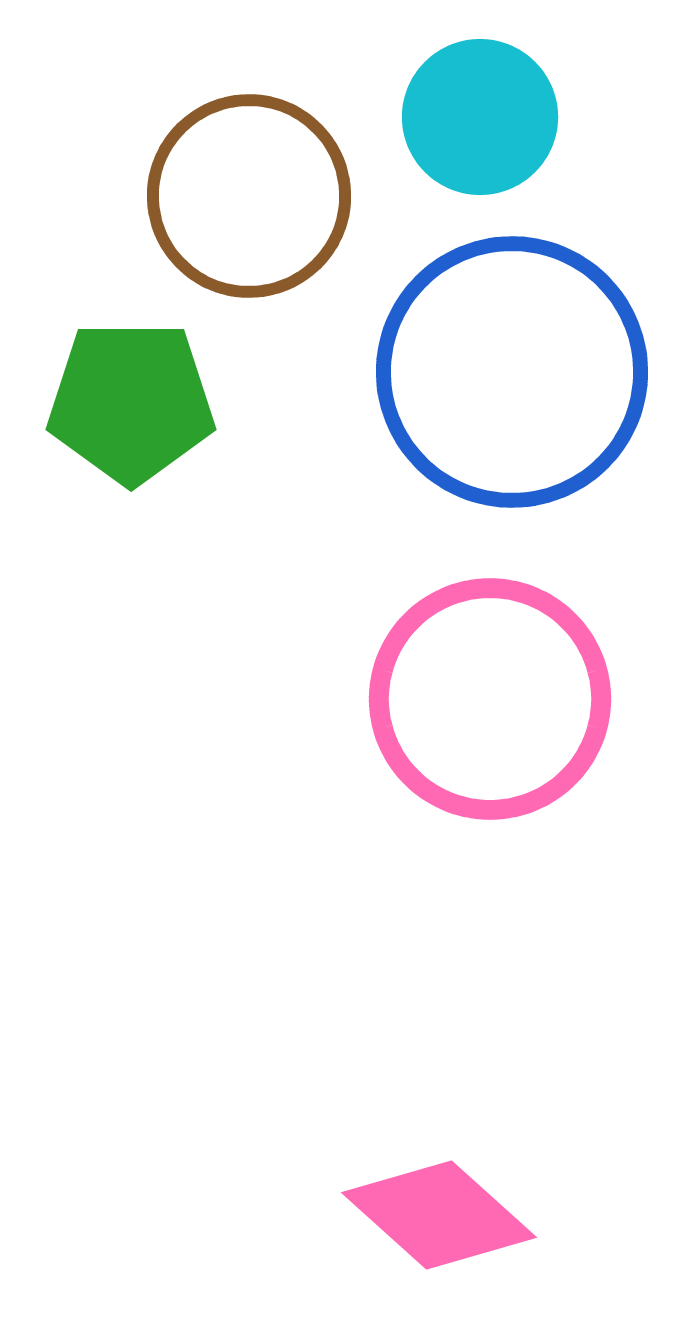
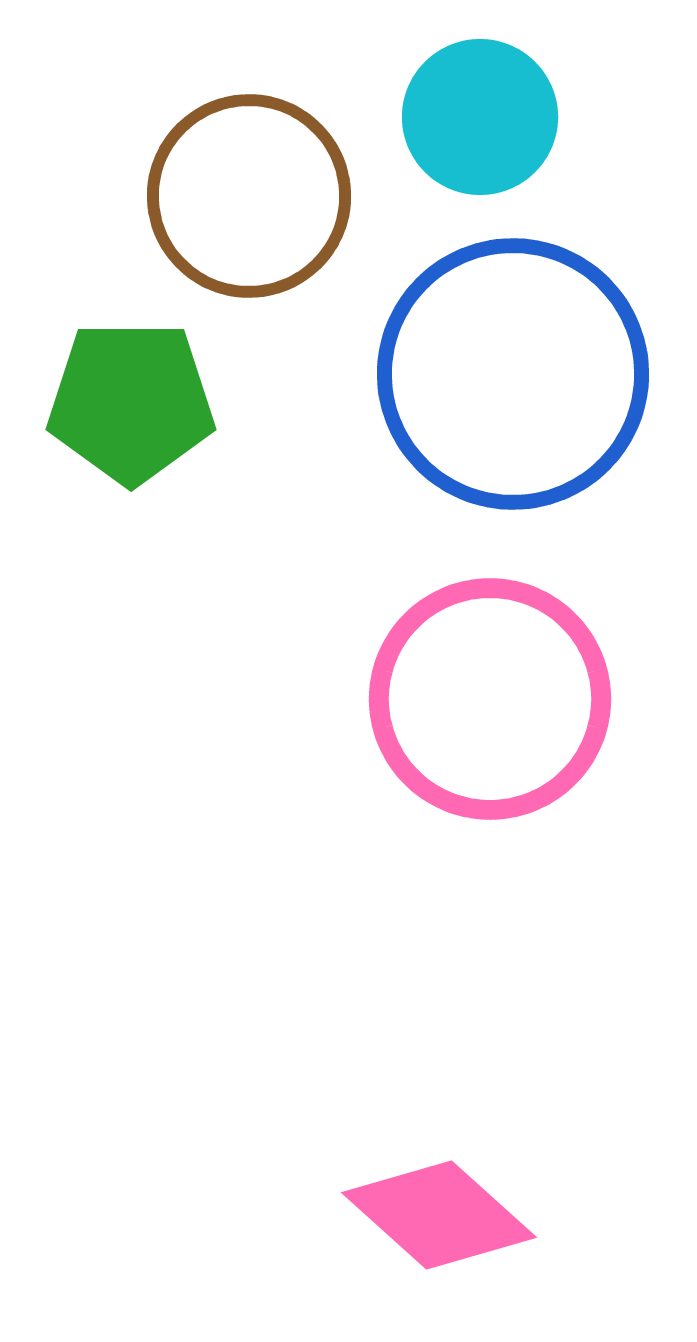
blue circle: moved 1 px right, 2 px down
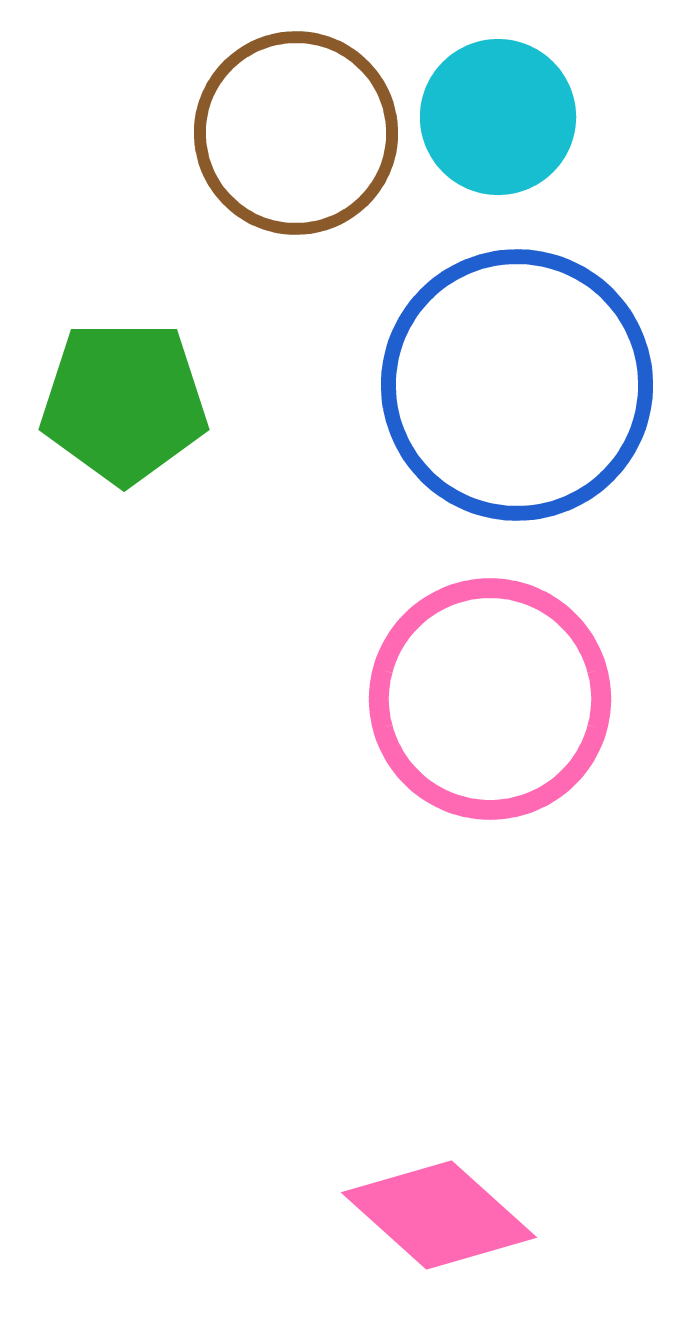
cyan circle: moved 18 px right
brown circle: moved 47 px right, 63 px up
blue circle: moved 4 px right, 11 px down
green pentagon: moved 7 px left
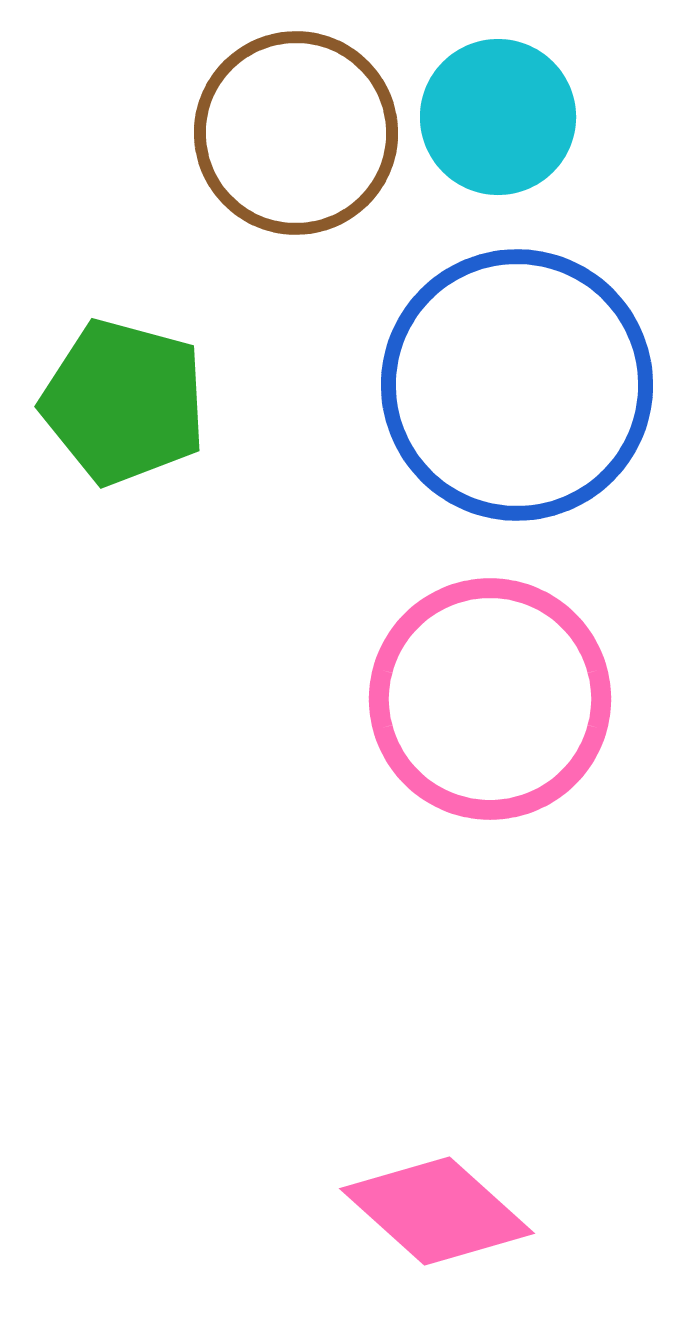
green pentagon: rotated 15 degrees clockwise
pink diamond: moved 2 px left, 4 px up
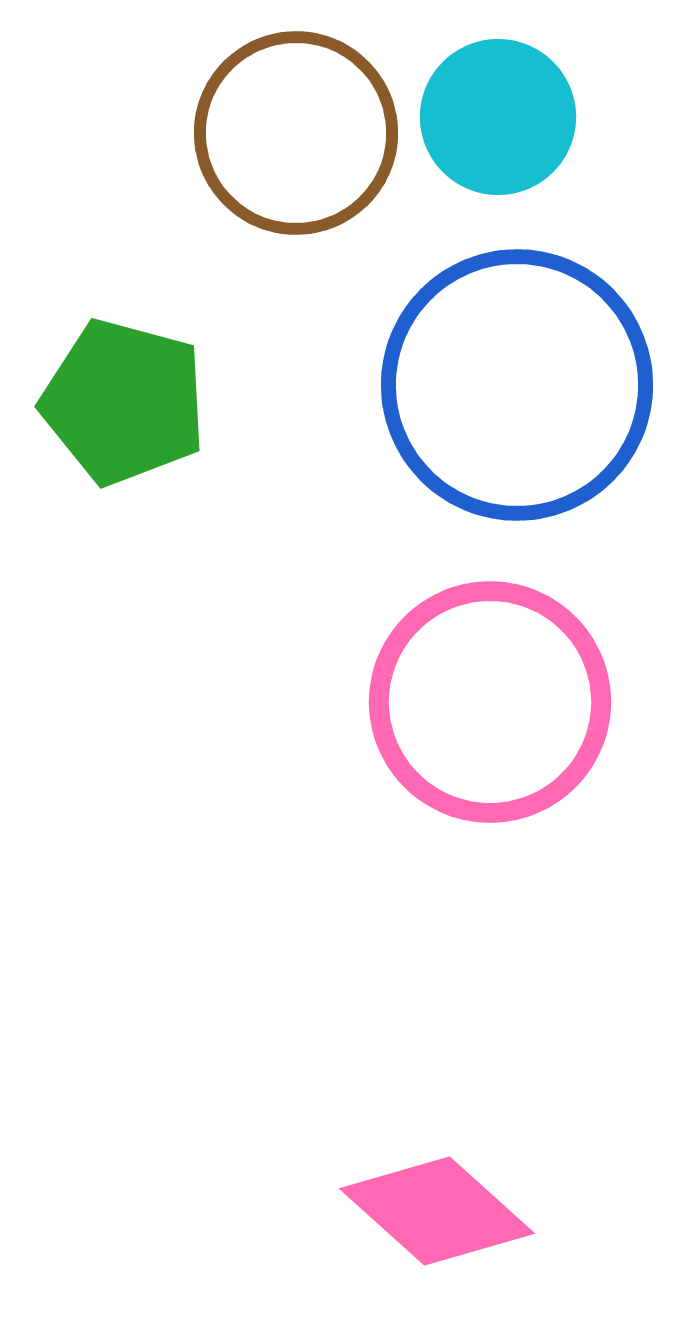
pink circle: moved 3 px down
